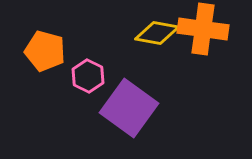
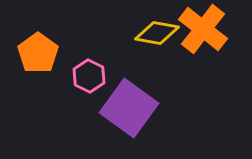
orange cross: rotated 30 degrees clockwise
orange pentagon: moved 7 px left, 2 px down; rotated 21 degrees clockwise
pink hexagon: moved 1 px right
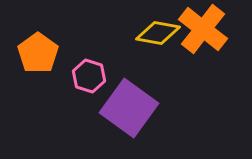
yellow diamond: moved 1 px right
pink hexagon: rotated 8 degrees counterclockwise
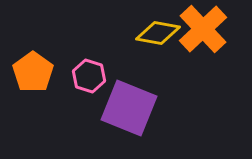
orange cross: rotated 9 degrees clockwise
orange pentagon: moved 5 px left, 19 px down
purple square: rotated 14 degrees counterclockwise
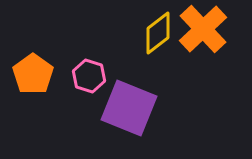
yellow diamond: rotated 48 degrees counterclockwise
orange pentagon: moved 2 px down
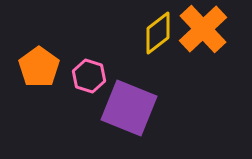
orange pentagon: moved 6 px right, 7 px up
